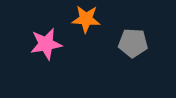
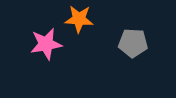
orange star: moved 7 px left
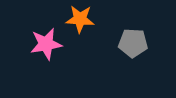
orange star: moved 1 px right
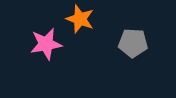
orange star: rotated 16 degrees clockwise
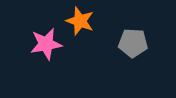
orange star: moved 2 px down
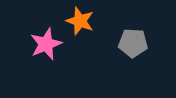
pink star: rotated 12 degrees counterclockwise
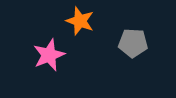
pink star: moved 3 px right, 11 px down
